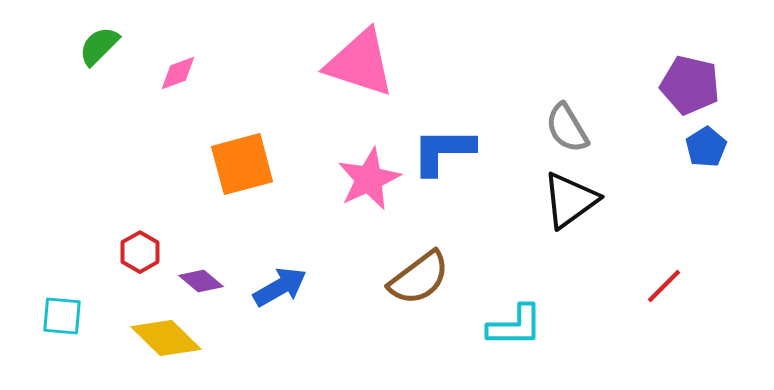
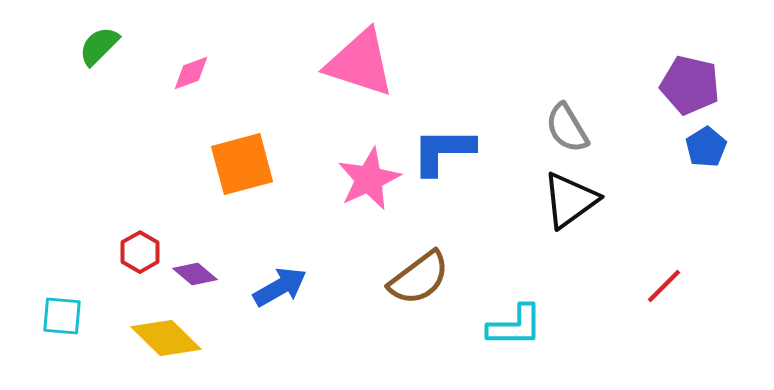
pink diamond: moved 13 px right
purple diamond: moved 6 px left, 7 px up
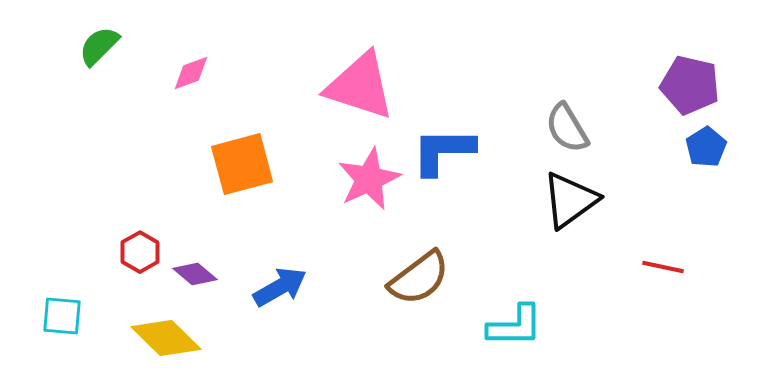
pink triangle: moved 23 px down
red line: moved 1 px left, 19 px up; rotated 57 degrees clockwise
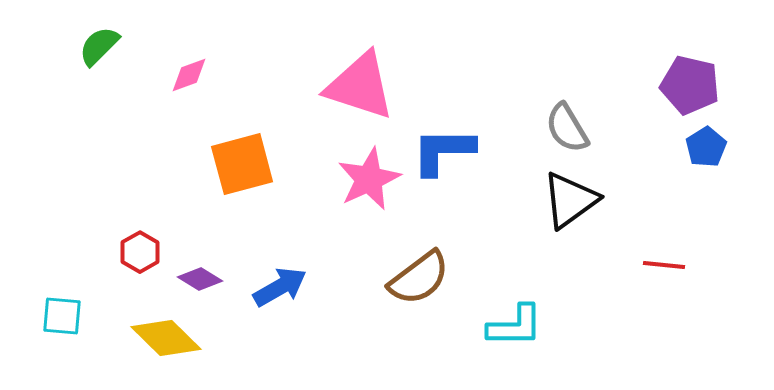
pink diamond: moved 2 px left, 2 px down
red line: moved 1 px right, 2 px up; rotated 6 degrees counterclockwise
purple diamond: moved 5 px right, 5 px down; rotated 9 degrees counterclockwise
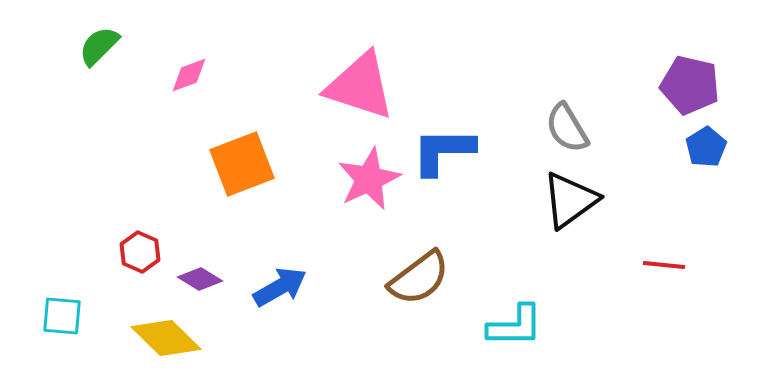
orange square: rotated 6 degrees counterclockwise
red hexagon: rotated 6 degrees counterclockwise
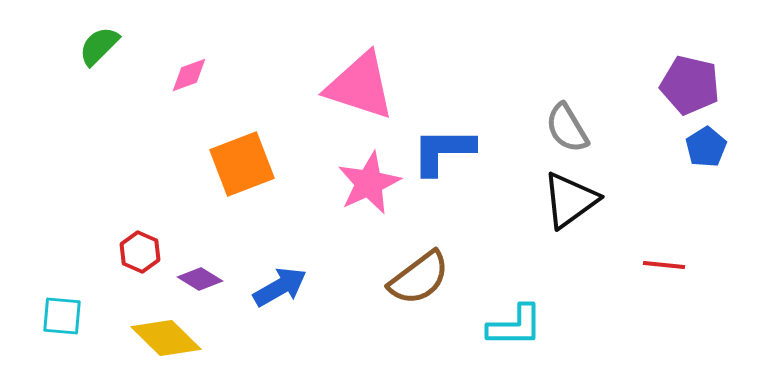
pink star: moved 4 px down
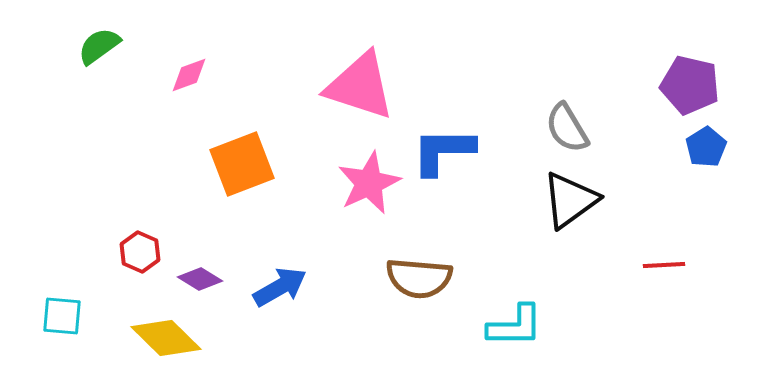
green semicircle: rotated 9 degrees clockwise
red line: rotated 9 degrees counterclockwise
brown semicircle: rotated 42 degrees clockwise
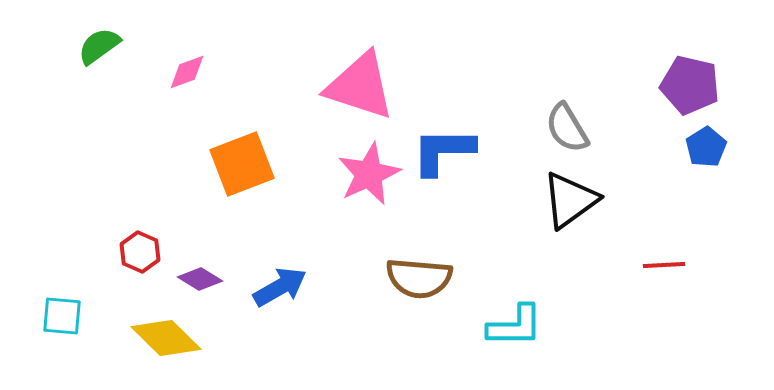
pink diamond: moved 2 px left, 3 px up
pink star: moved 9 px up
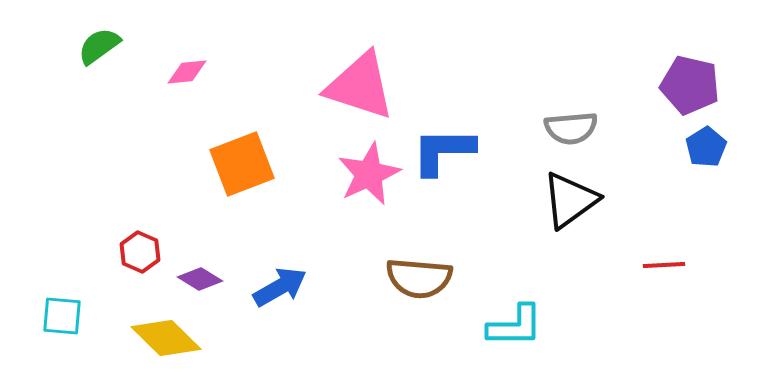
pink diamond: rotated 15 degrees clockwise
gray semicircle: moved 4 px right; rotated 64 degrees counterclockwise
